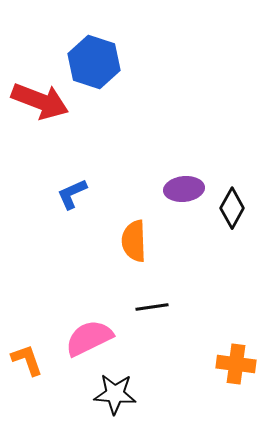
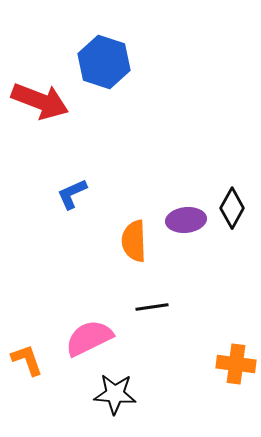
blue hexagon: moved 10 px right
purple ellipse: moved 2 px right, 31 px down
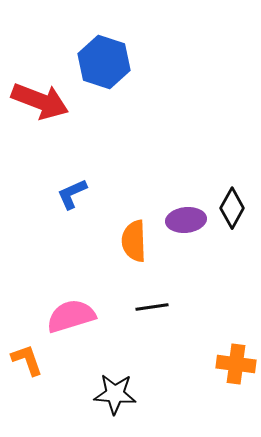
pink semicircle: moved 18 px left, 22 px up; rotated 9 degrees clockwise
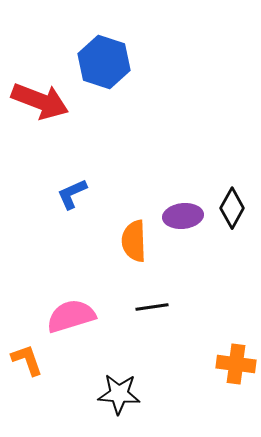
purple ellipse: moved 3 px left, 4 px up
black star: moved 4 px right
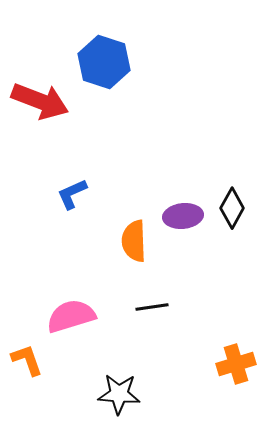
orange cross: rotated 24 degrees counterclockwise
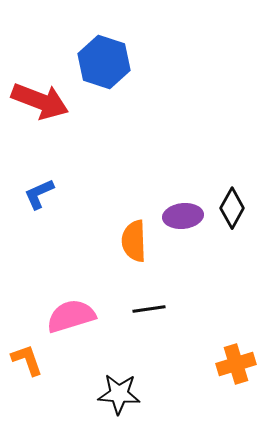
blue L-shape: moved 33 px left
black line: moved 3 px left, 2 px down
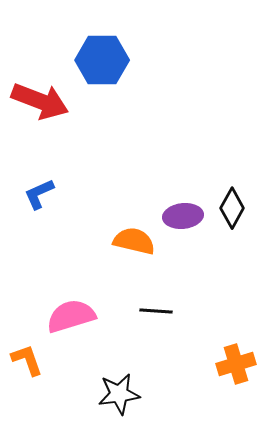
blue hexagon: moved 2 px left, 2 px up; rotated 18 degrees counterclockwise
orange semicircle: rotated 105 degrees clockwise
black line: moved 7 px right, 2 px down; rotated 12 degrees clockwise
black star: rotated 12 degrees counterclockwise
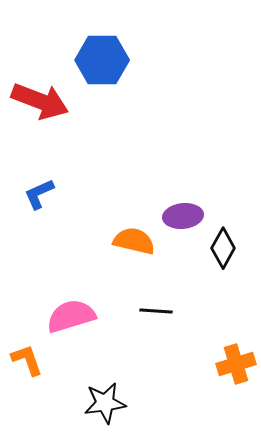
black diamond: moved 9 px left, 40 px down
black star: moved 14 px left, 9 px down
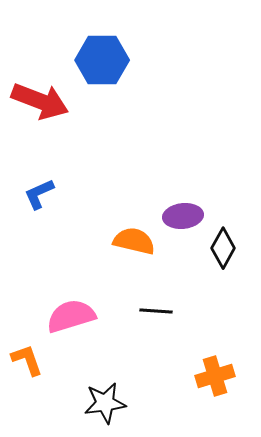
orange cross: moved 21 px left, 12 px down
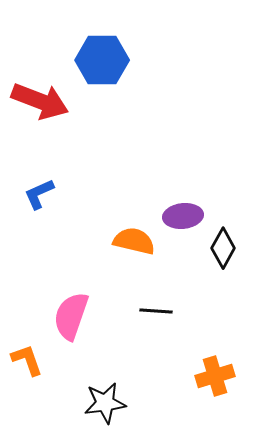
pink semicircle: rotated 54 degrees counterclockwise
